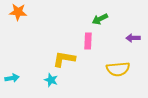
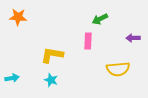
orange star: moved 5 px down
yellow L-shape: moved 12 px left, 4 px up
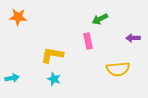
pink rectangle: rotated 14 degrees counterclockwise
cyan star: moved 3 px right, 1 px up
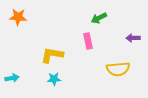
green arrow: moved 1 px left, 1 px up
cyan star: rotated 24 degrees counterclockwise
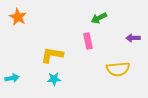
orange star: rotated 24 degrees clockwise
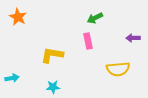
green arrow: moved 4 px left
cyan star: moved 1 px left, 8 px down
